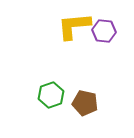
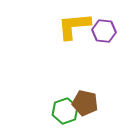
green hexagon: moved 14 px right, 16 px down
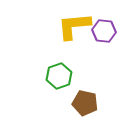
green hexagon: moved 6 px left, 35 px up
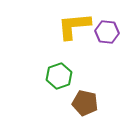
purple hexagon: moved 3 px right, 1 px down
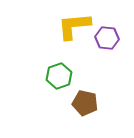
purple hexagon: moved 6 px down
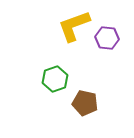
yellow L-shape: rotated 15 degrees counterclockwise
green hexagon: moved 4 px left, 3 px down
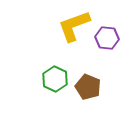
green hexagon: rotated 15 degrees counterclockwise
brown pentagon: moved 3 px right, 16 px up; rotated 10 degrees clockwise
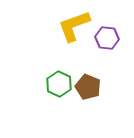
green hexagon: moved 4 px right, 5 px down
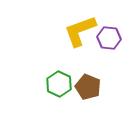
yellow L-shape: moved 6 px right, 5 px down
purple hexagon: moved 2 px right
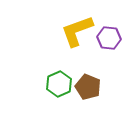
yellow L-shape: moved 3 px left
green hexagon: rotated 10 degrees clockwise
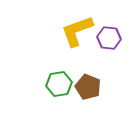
green hexagon: rotated 15 degrees clockwise
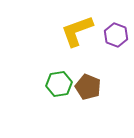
purple hexagon: moved 7 px right, 3 px up; rotated 15 degrees clockwise
